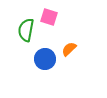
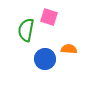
orange semicircle: rotated 49 degrees clockwise
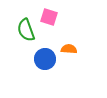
green semicircle: rotated 30 degrees counterclockwise
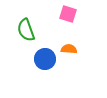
pink square: moved 19 px right, 3 px up
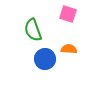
green semicircle: moved 7 px right
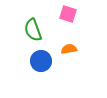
orange semicircle: rotated 14 degrees counterclockwise
blue circle: moved 4 px left, 2 px down
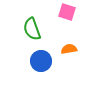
pink square: moved 1 px left, 2 px up
green semicircle: moved 1 px left, 1 px up
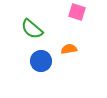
pink square: moved 10 px right
green semicircle: rotated 30 degrees counterclockwise
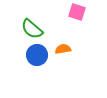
orange semicircle: moved 6 px left
blue circle: moved 4 px left, 6 px up
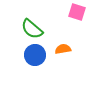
blue circle: moved 2 px left
